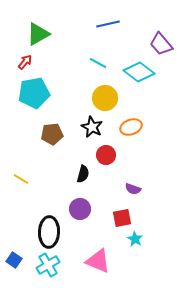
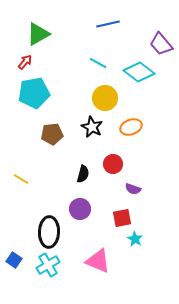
red circle: moved 7 px right, 9 px down
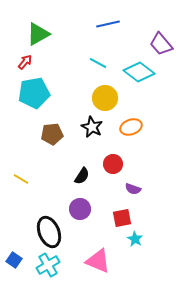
black semicircle: moved 1 px left, 2 px down; rotated 18 degrees clockwise
black ellipse: rotated 24 degrees counterclockwise
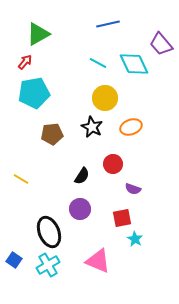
cyan diamond: moved 5 px left, 8 px up; rotated 28 degrees clockwise
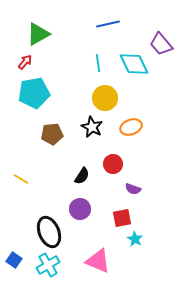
cyan line: rotated 54 degrees clockwise
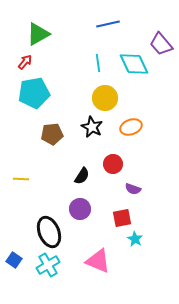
yellow line: rotated 28 degrees counterclockwise
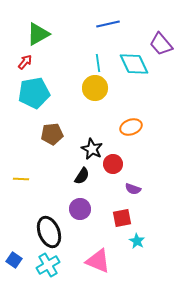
yellow circle: moved 10 px left, 10 px up
black star: moved 22 px down
cyan star: moved 2 px right, 2 px down
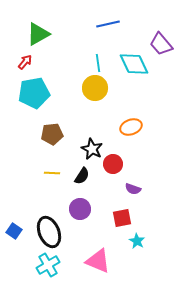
yellow line: moved 31 px right, 6 px up
blue square: moved 29 px up
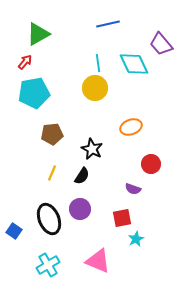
red circle: moved 38 px right
yellow line: rotated 70 degrees counterclockwise
black ellipse: moved 13 px up
cyan star: moved 1 px left, 2 px up; rotated 14 degrees clockwise
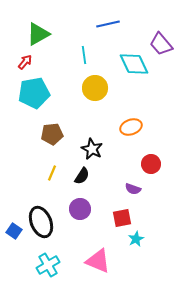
cyan line: moved 14 px left, 8 px up
black ellipse: moved 8 px left, 3 px down
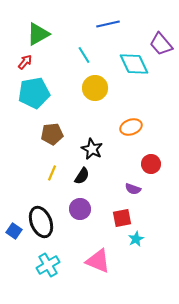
cyan line: rotated 24 degrees counterclockwise
